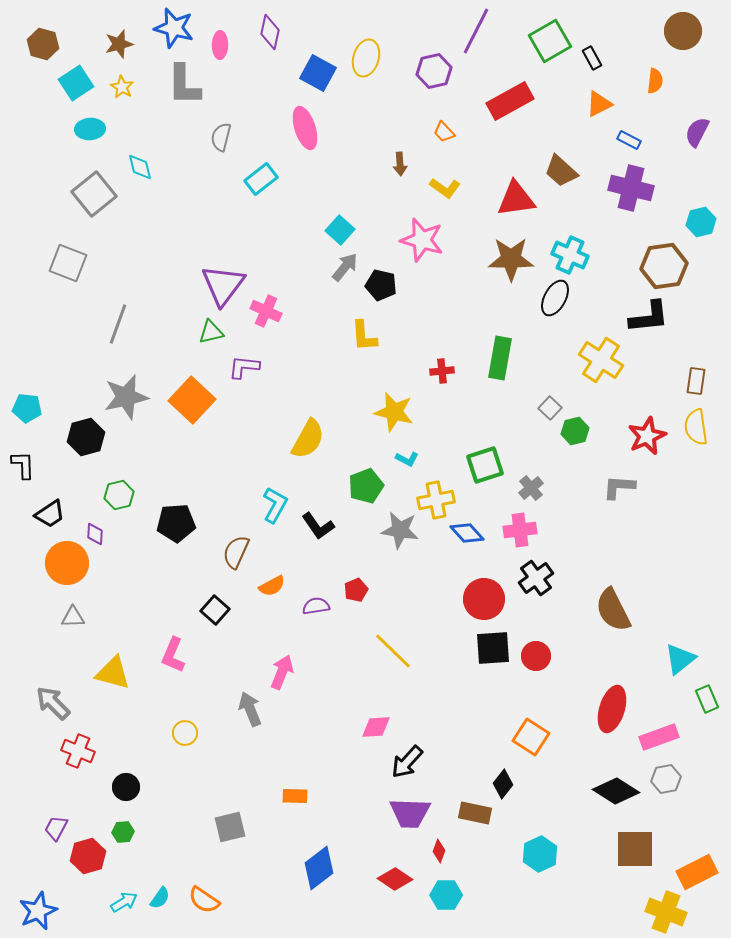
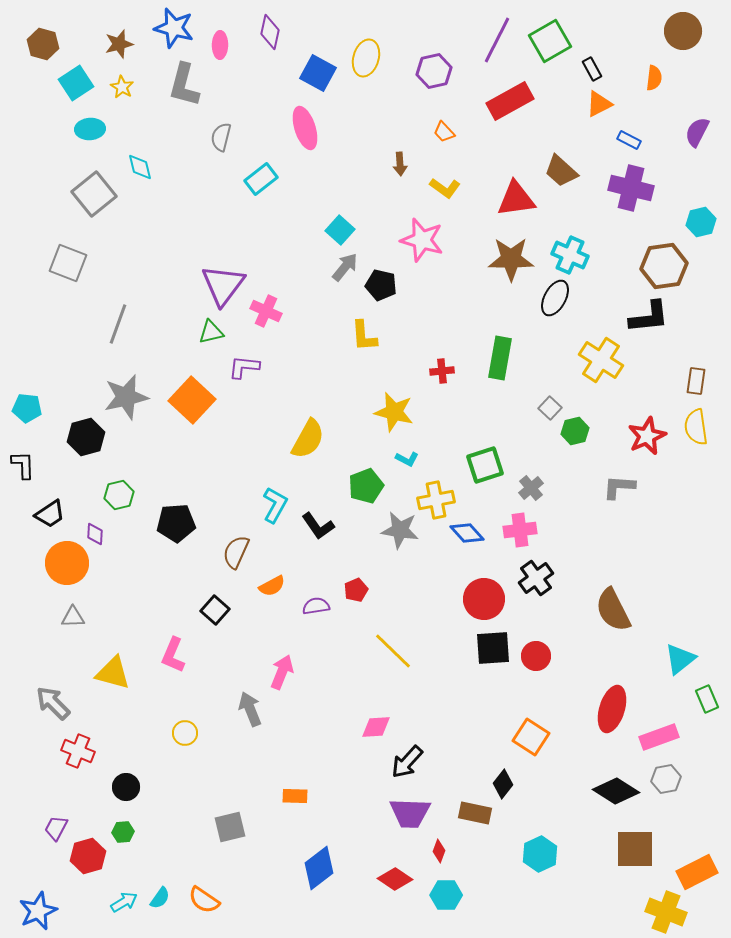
purple line at (476, 31): moved 21 px right, 9 px down
black rectangle at (592, 58): moved 11 px down
orange semicircle at (655, 81): moved 1 px left, 3 px up
gray L-shape at (184, 85): rotated 15 degrees clockwise
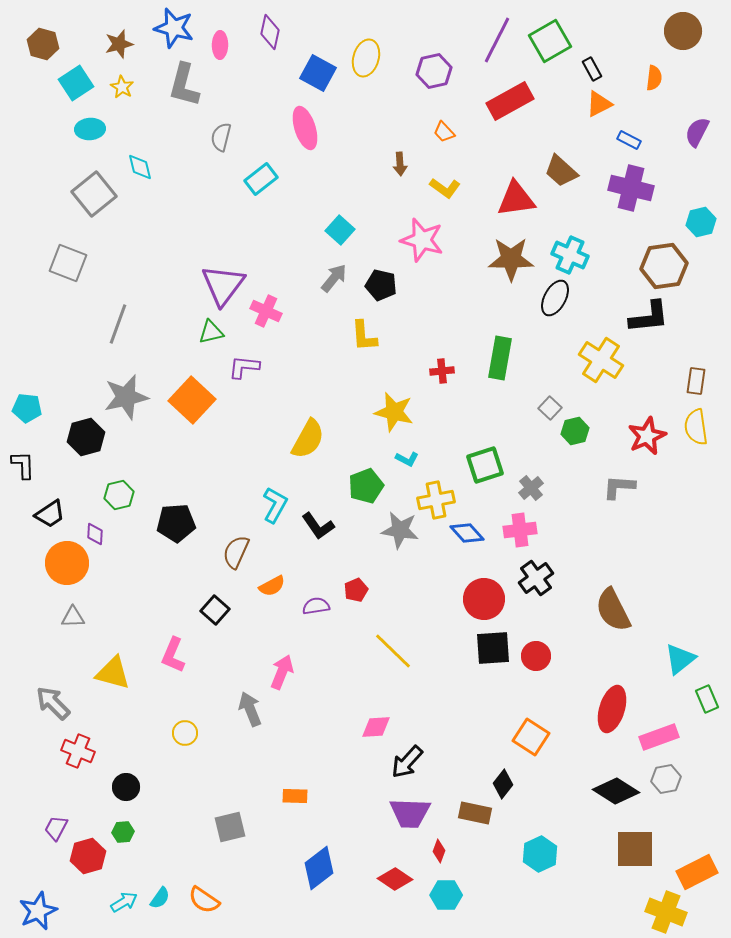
gray arrow at (345, 267): moved 11 px left, 11 px down
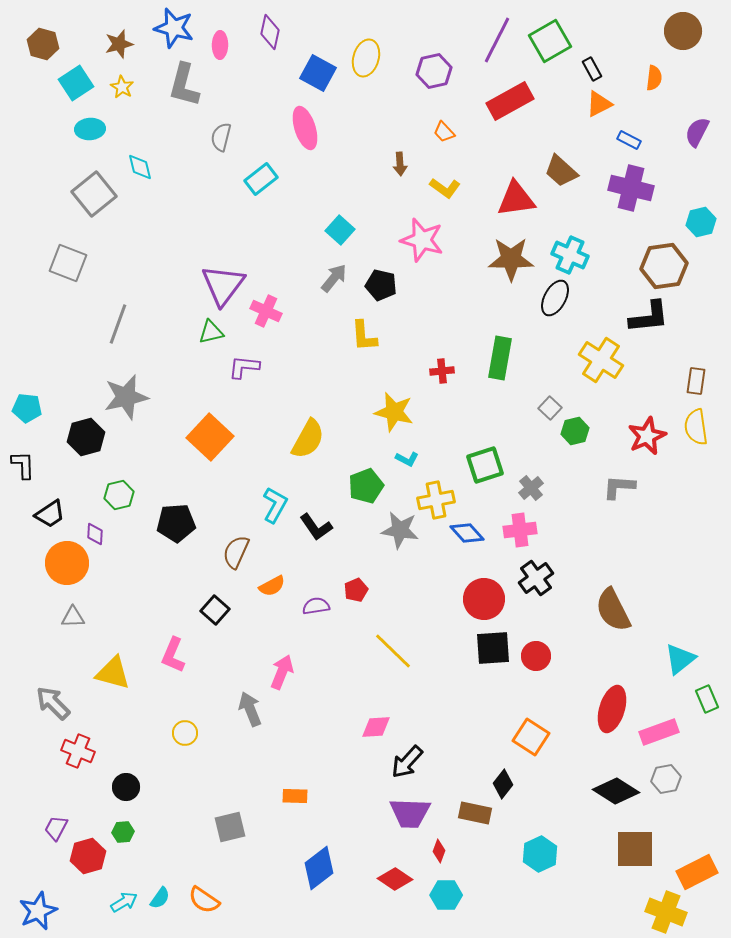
orange square at (192, 400): moved 18 px right, 37 px down
black L-shape at (318, 526): moved 2 px left, 1 px down
pink rectangle at (659, 737): moved 5 px up
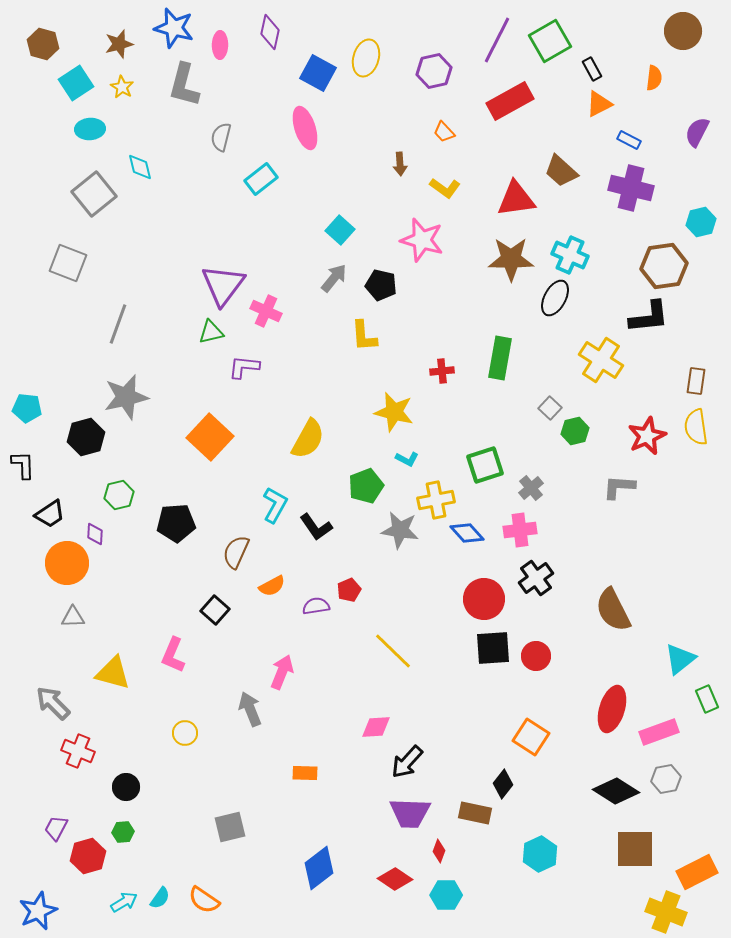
red pentagon at (356, 590): moved 7 px left
orange rectangle at (295, 796): moved 10 px right, 23 px up
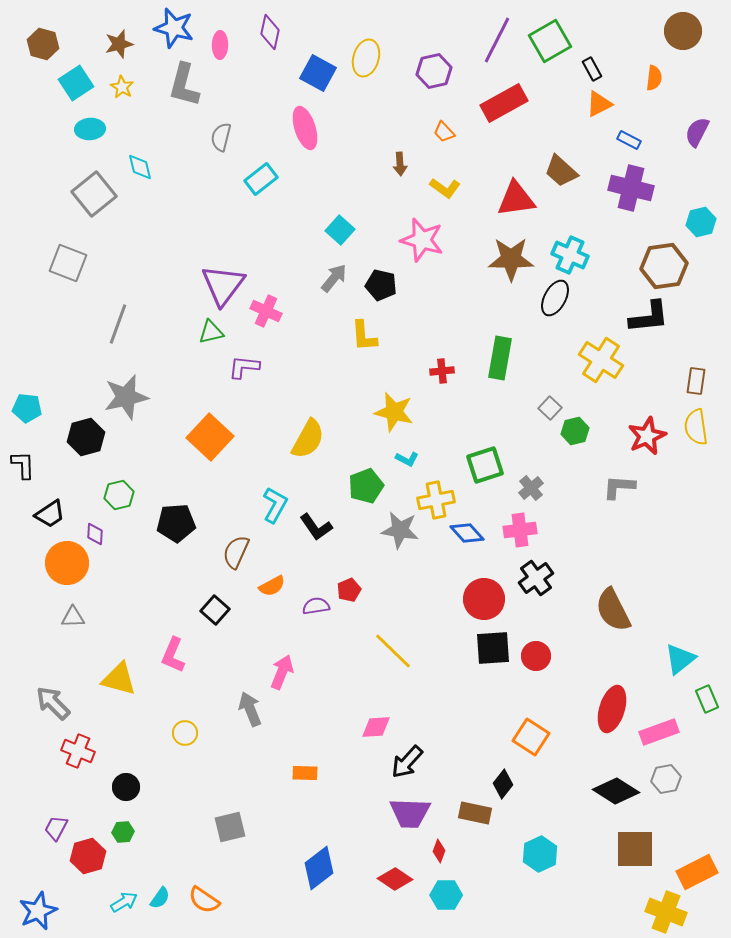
red rectangle at (510, 101): moved 6 px left, 2 px down
yellow triangle at (113, 673): moved 6 px right, 6 px down
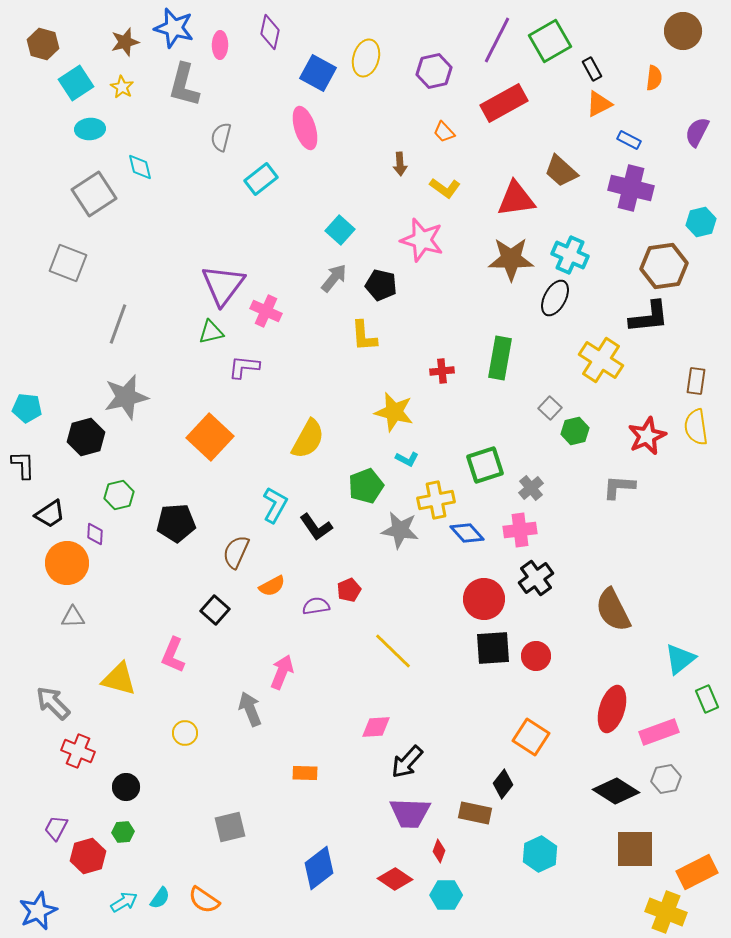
brown star at (119, 44): moved 6 px right, 2 px up
gray square at (94, 194): rotated 6 degrees clockwise
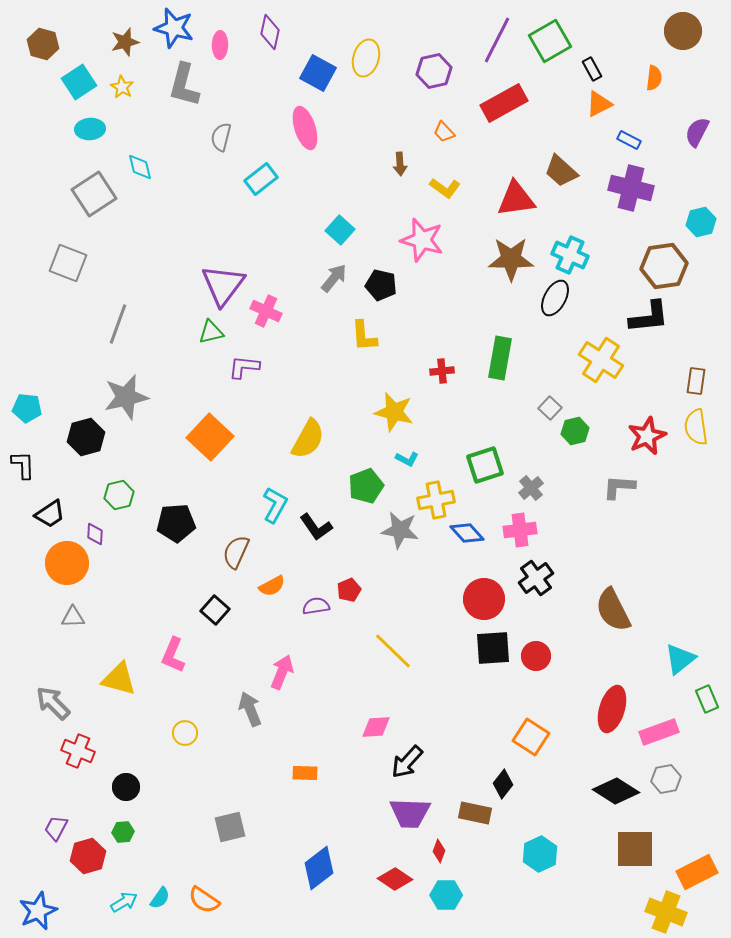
cyan square at (76, 83): moved 3 px right, 1 px up
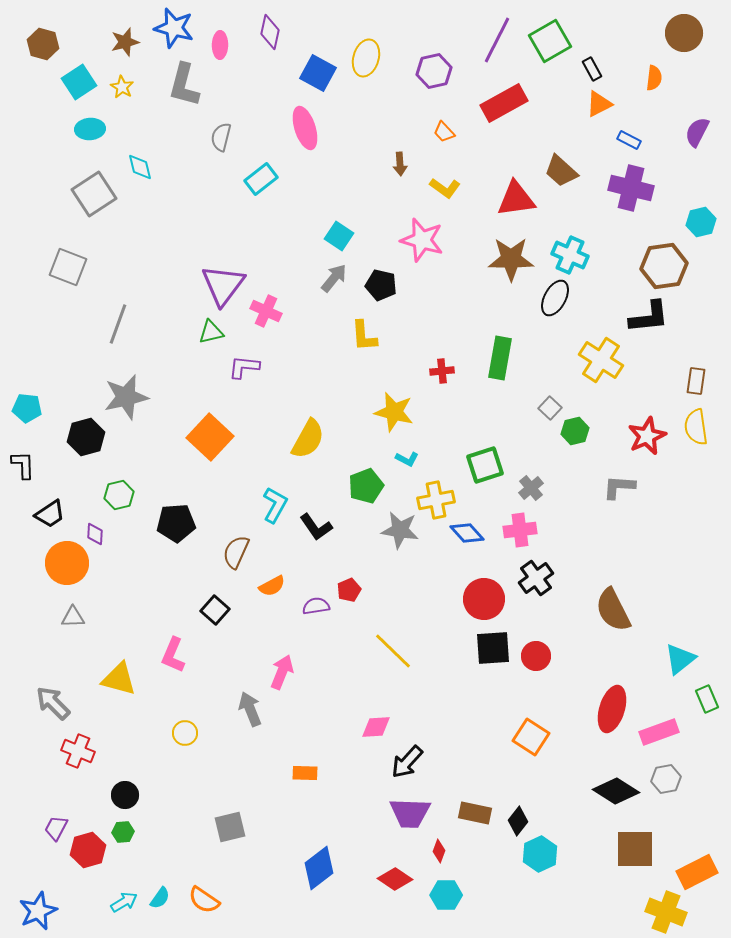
brown circle at (683, 31): moved 1 px right, 2 px down
cyan square at (340, 230): moved 1 px left, 6 px down; rotated 8 degrees counterclockwise
gray square at (68, 263): moved 4 px down
black diamond at (503, 784): moved 15 px right, 37 px down
black circle at (126, 787): moved 1 px left, 8 px down
red hexagon at (88, 856): moved 6 px up
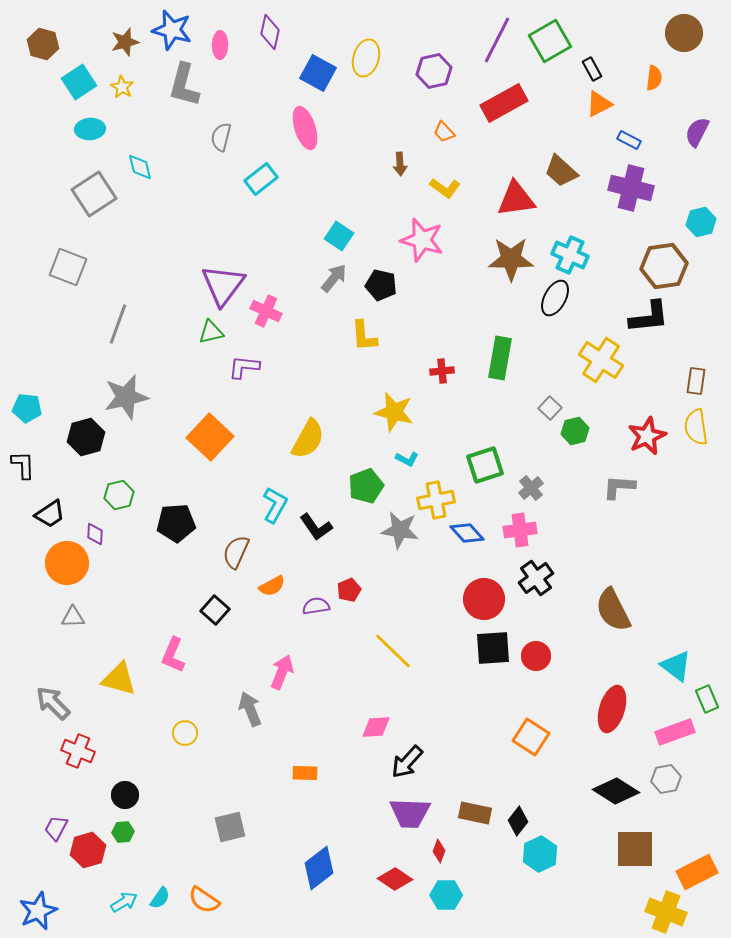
blue star at (174, 28): moved 2 px left, 2 px down
cyan triangle at (680, 659): moved 4 px left, 7 px down; rotated 44 degrees counterclockwise
pink rectangle at (659, 732): moved 16 px right
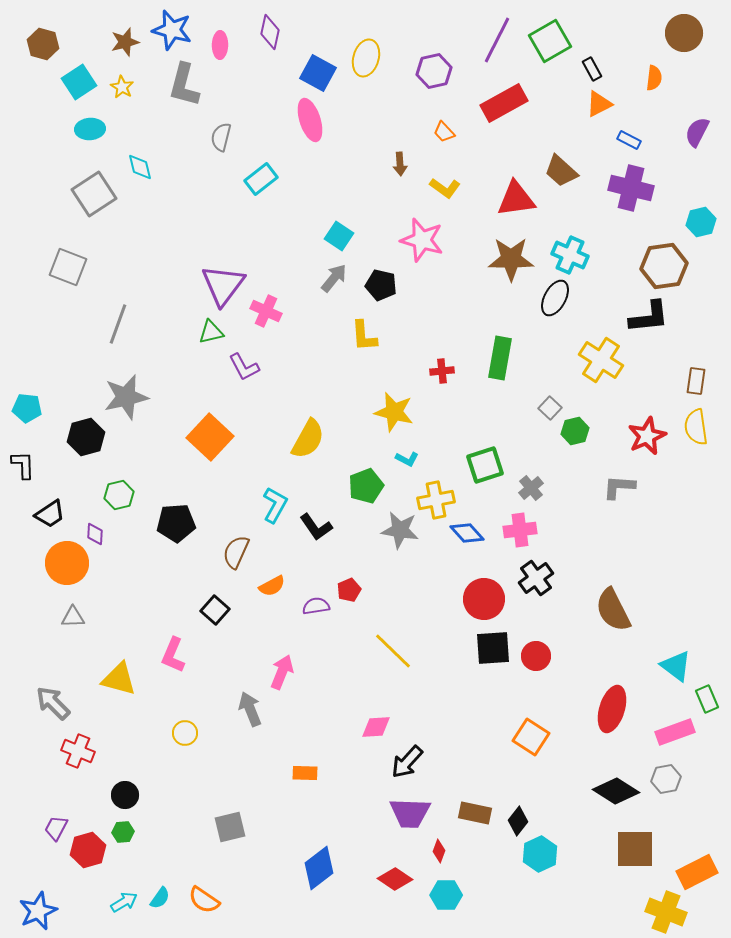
pink ellipse at (305, 128): moved 5 px right, 8 px up
purple L-shape at (244, 367): rotated 124 degrees counterclockwise
